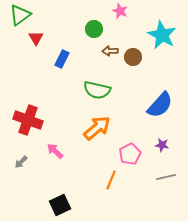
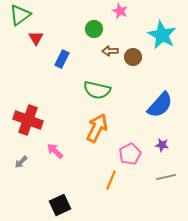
orange arrow: rotated 24 degrees counterclockwise
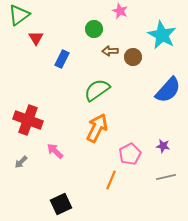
green triangle: moved 1 px left
green semicircle: rotated 132 degrees clockwise
blue semicircle: moved 8 px right, 15 px up
purple star: moved 1 px right, 1 px down
black square: moved 1 px right, 1 px up
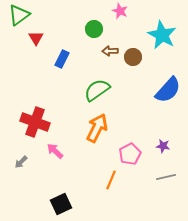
red cross: moved 7 px right, 2 px down
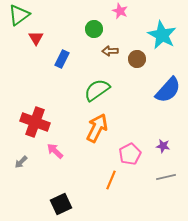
brown circle: moved 4 px right, 2 px down
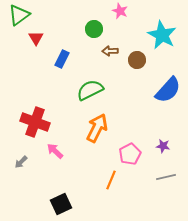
brown circle: moved 1 px down
green semicircle: moved 7 px left; rotated 8 degrees clockwise
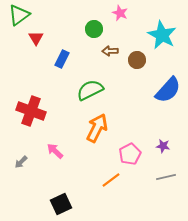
pink star: moved 2 px down
red cross: moved 4 px left, 11 px up
orange line: rotated 30 degrees clockwise
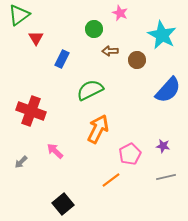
orange arrow: moved 1 px right, 1 px down
black square: moved 2 px right; rotated 15 degrees counterclockwise
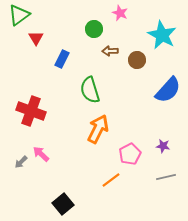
green semicircle: rotated 80 degrees counterclockwise
pink arrow: moved 14 px left, 3 px down
